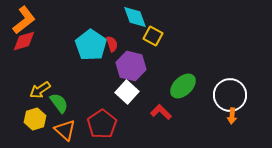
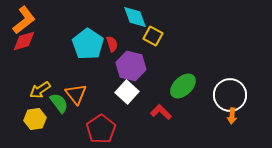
cyan pentagon: moved 3 px left, 1 px up
yellow hexagon: rotated 10 degrees clockwise
red pentagon: moved 1 px left, 5 px down
orange triangle: moved 11 px right, 36 px up; rotated 10 degrees clockwise
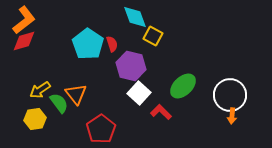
white square: moved 12 px right, 1 px down
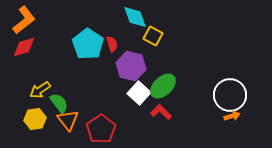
red diamond: moved 6 px down
green ellipse: moved 20 px left
orange triangle: moved 8 px left, 26 px down
orange arrow: rotated 112 degrees counterclockwise
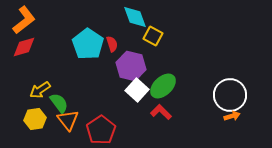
white square: moved 2 px left, 3 px up
red pentagon: moved 1 px down
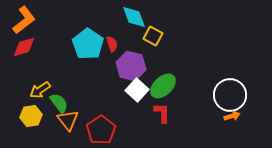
cyan diamond: moved 1 px left
red L-shape: moved 1 px right, 1 px down; rotated 45 degrees clockwise
yellow hexagon: moved 4 px left, 3 px up
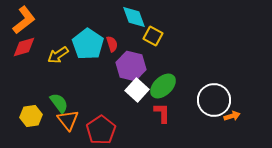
yellow arrow: moved 18 px right, 35 px up
white circle: moved 16 px left, 5 px down
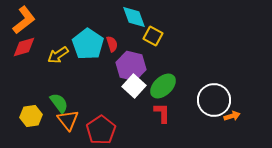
white square: moved 3 px left, 4 px up
